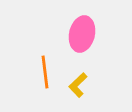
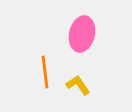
yellow L-shape: rotated 100 degrees clockwise
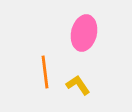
pink ellipse: moved 2 px right, 1 px up
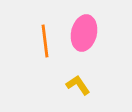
orange line: moved 31 px up
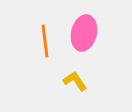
yellow L-shape: moved 3 px left, 4 px up
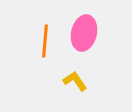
orange line: rotated 12 degrees clockwise
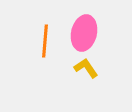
yellow L-shape: moved 11 px right, 13 px up
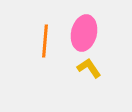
yellow L-shape: moved 3 px right
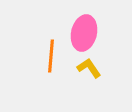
orange line: moved 6 px right, 15 px down
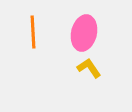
orange line: moved 18 px left, 24 px up; rotated 8 degrees counterclockwise
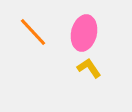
orange line: rotated 40 degrees counterclockwise
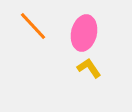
orange line: moved 6 px up
